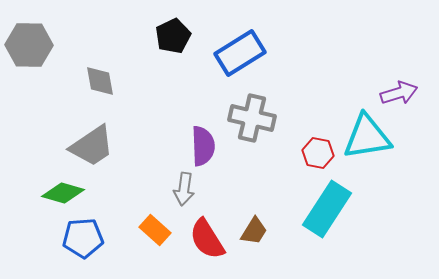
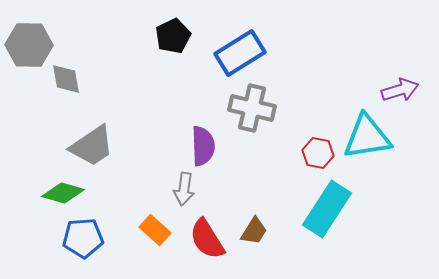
gray diamond: moved 34 px left, 2 px up
purple arrow: moved 1 px right, 3 px up
gray cross: moved 10 px up
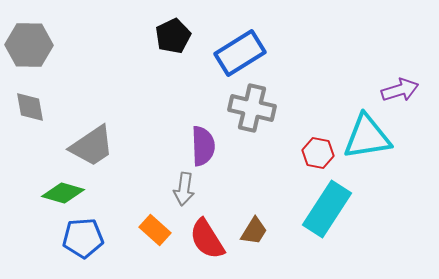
gray diamond: moved 36 px left, 28 px down
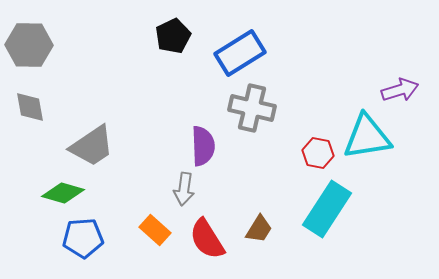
brown trapezoid: moved 5 px right, 2 px up
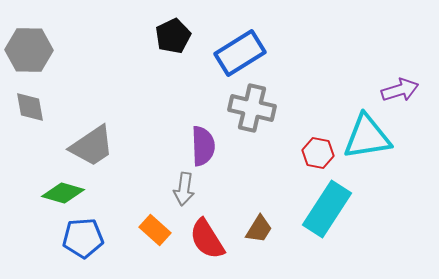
gray hexagon: moved 5 px down
